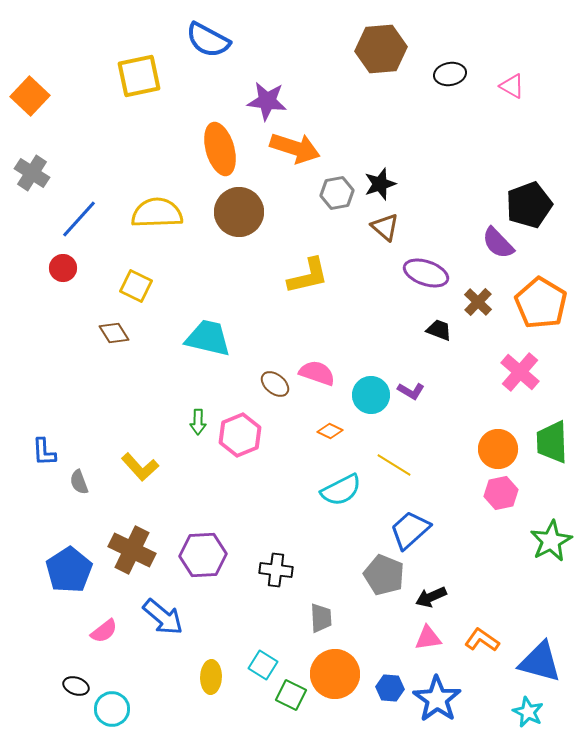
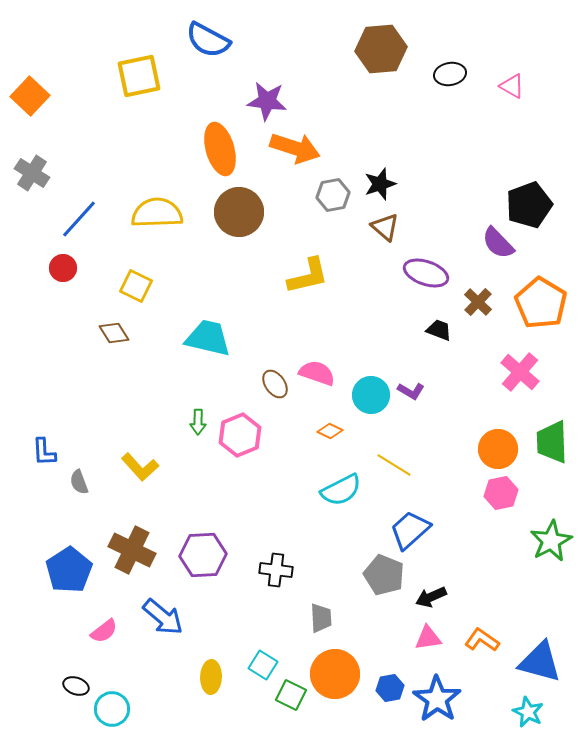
gray hexagon at (337, 193): moved 4 px left, 2 px down
brown ellipse at (275, 384): rotated 16 degrees clockwise
blue hexagon at (390, 688): rotated 16 degrees counterclockwise
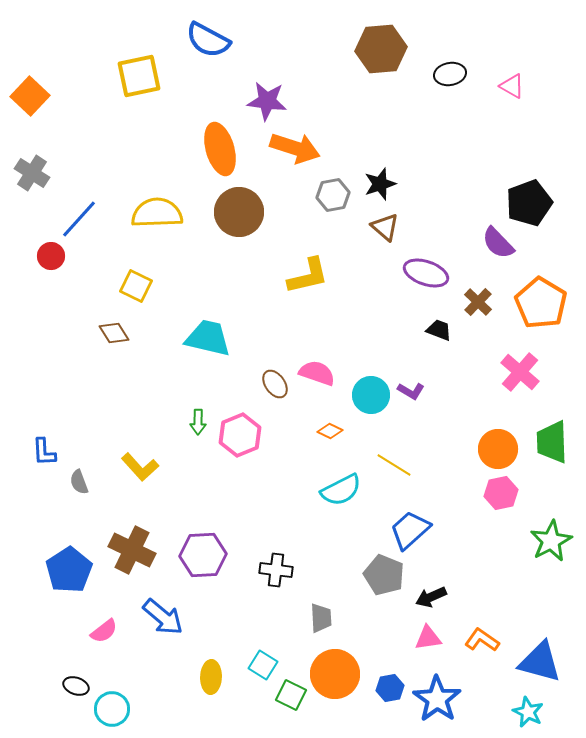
black pentagon at (529, 205): moved 2 px up
red circle at (63, 268): moved 12 px left, 12 px up
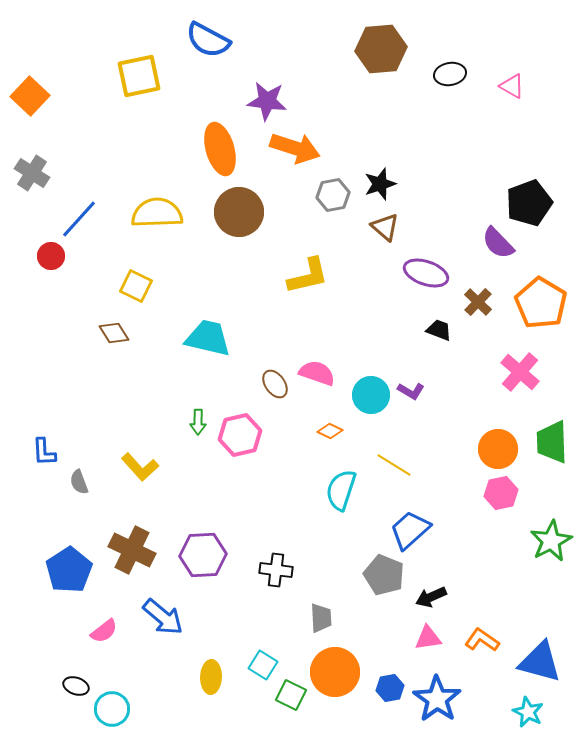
pink hexagon at (240, 435): rotated 9 degrees clockwise
cyan semicircle at (341, 490): rotated 135 degrees clockwise
orange circle at (335, 674): moved 2 px up
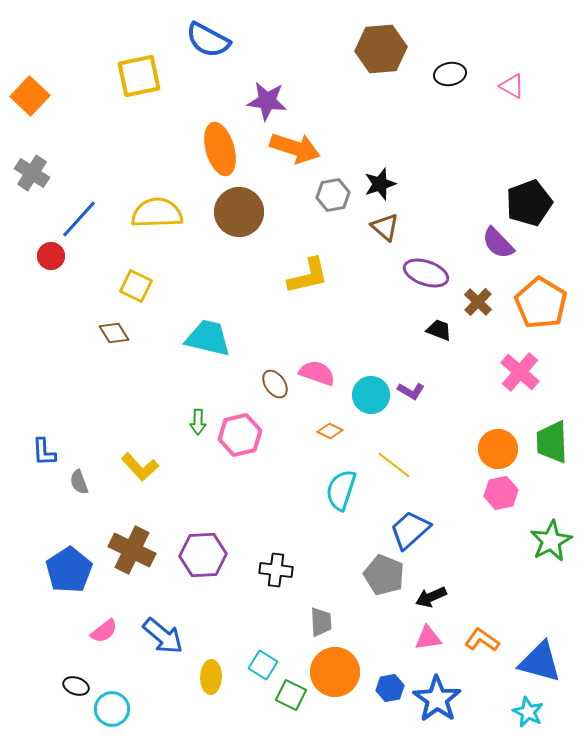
yellow line at (394, 465): rotated 6 degrees clockwise
blue arrow at (163, 617): moved 19 px down
gray trapezoid at (321, 618): moved 4 px down
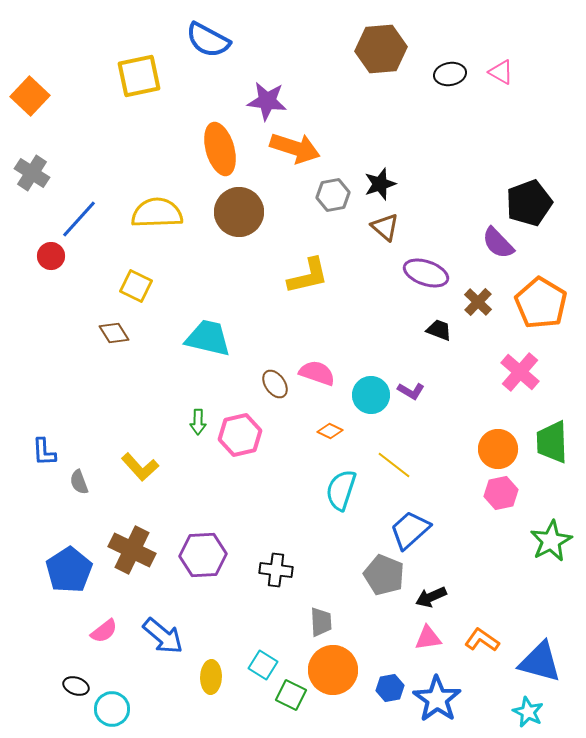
pink triangle at (512, 86): moved 11 px left, 14 px up
orange circle at (335, 672): moved 2 px left, 2 px up
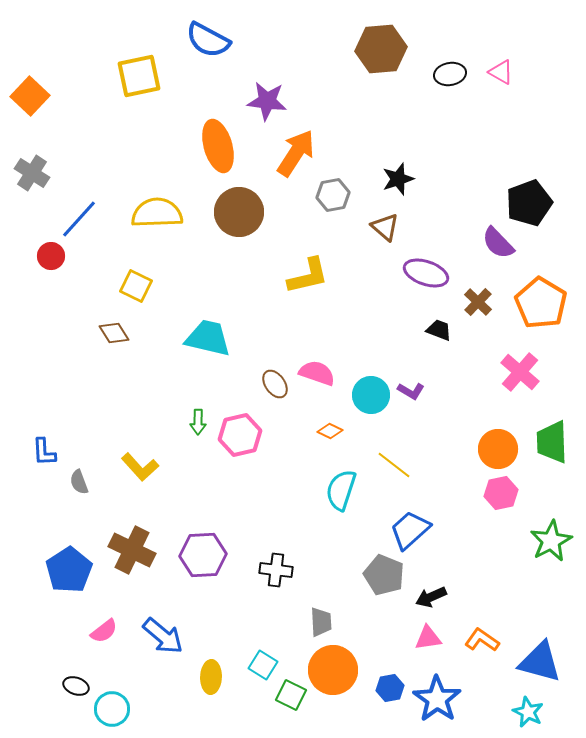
orange arrow at (295, 148): moved 1 px right, 5 px down; rotated 75 degrees counterclockwise
orange ellipse at (220, 149): moved 2 px left, 3 px up
black star at (380, 184): moved 18 px right, 5 px up
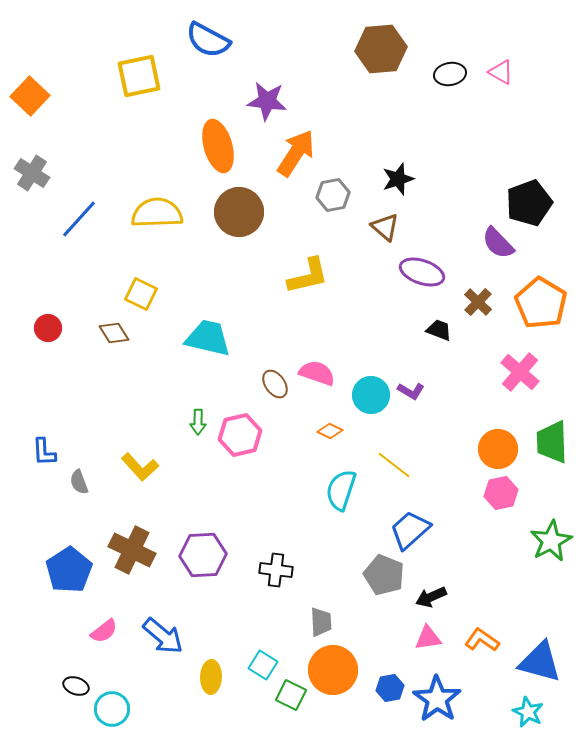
red circle at (51, 256): moved 3 px left, 72 px down
purple ellipse at (426, 273): moved 4 px left, 1 px up
yellow square at (136, 286): moved 5 px right, 8 px down
